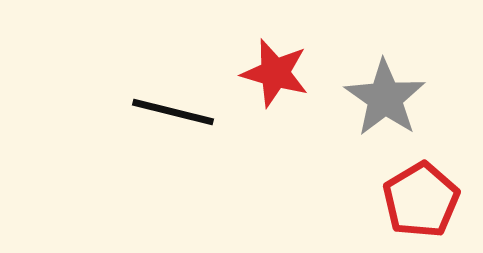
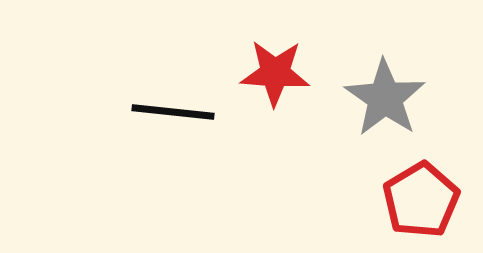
red star: rotated 12 degrees counterclockwise
black line: rotated 8 degrees counterclockwise
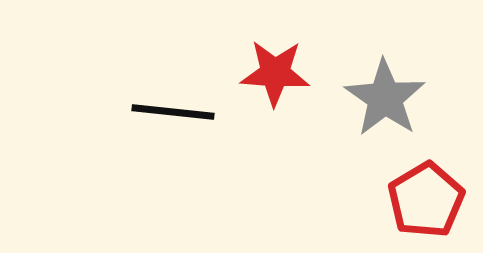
red pentagon: moved 5 px right
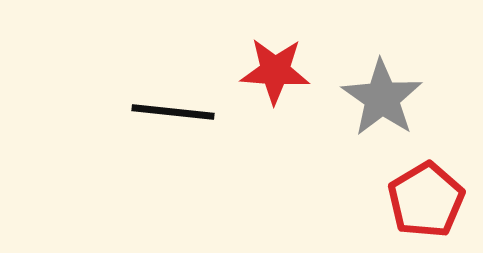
red star: moved 2 px up
gray star: moved 3 px left
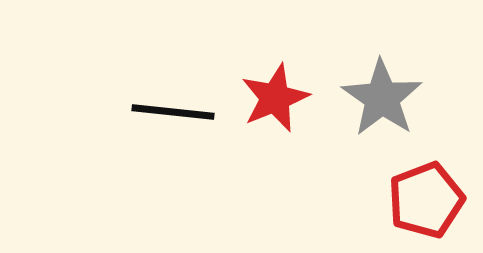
red star: moved 27 px down; rotated 26 degrees counterclockwise
red pentagon: rotated 10 degrees clockwise
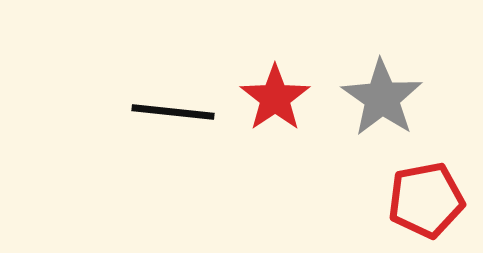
red star: rotated 12 degrees counterclockwise
red pentagon: rotated 10 degrees clockwise
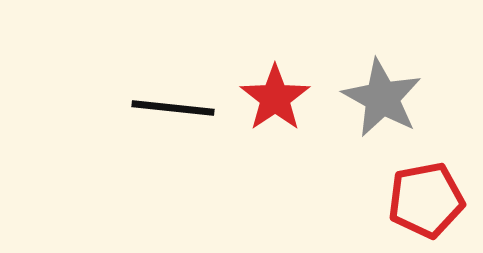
gray star: rotated 6 degrees counterclockwise
black line: moved 4 px up
